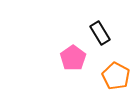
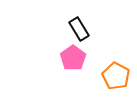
black rectangle: moved 21 px left, 4 px up
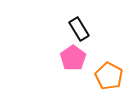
orange pentagon: moved 7 px left
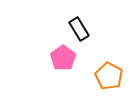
pink pentagon: moved 10 px left
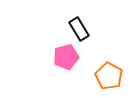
pink pentagon: moved 3 px right, 1 px up; rotated 20 degrees clockwise
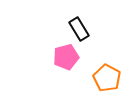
orange pentagon: moved 2 px left, 2 px down
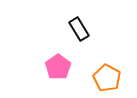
pink pentagon: moved 8 px left, 10 px down; rotated 20 degrees counterclockwise
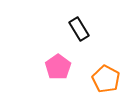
orange pentagon: moved 1 px left, 1 px down
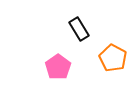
orange pentagon: moved 7 px right, 21 px up
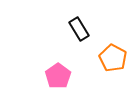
pink pentagon: moved 9 px down
